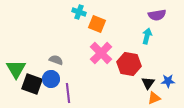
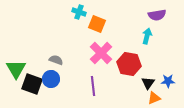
purple line: moved 25 px right, 7 px up
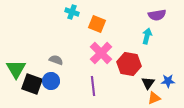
cyan cross: moved 7 px left
blue circle: moved 2 px down
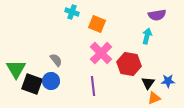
gray semicircle: rotated 32 degrees clockwise
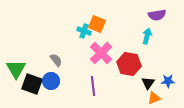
cyan cross: moved 12 px right, 19 px down
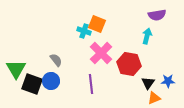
purple line: moved 2 px left, 2 px up
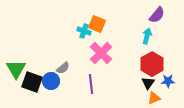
purple semicircle: rotated 42 degrees counterclockwise
gray semicircle: moved 7 px right, 8 px down; rotated 88 degrees clockwise
red hexagon: moved 23 px right; rotated 20 degrees clockwise
black square: moved 2 px up
